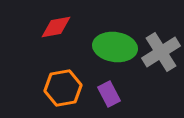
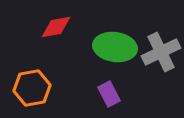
gray cross: rotated 6 degrees clockwise
orange hexagon: moved 31 px left
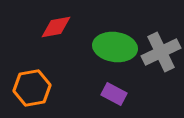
purple rectangle: moved 5 px right; rotated 35 degrees counterclockwise
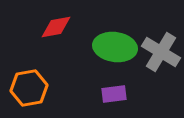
gray cross: rotated 33 degrees counterclockwise
orange hexagon: moved 3 px left
purple rectangle: rotated 35 degrees counterclockwise
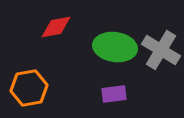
gray cross: moved 2 px up
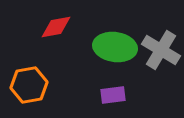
orange hexagon: moved 3 px up
purple rectangle: moved 1 px left, 1 px down
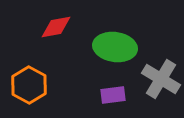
gray cross: moved 29 px down
orange hexagon: rotated 21 degrees counterclockwise
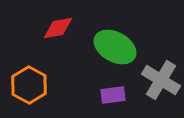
red diamond: moved 2 px right, 1 px down
green ellipse: rotated 21 degrees clockwise
gray cross: moved 1 px down
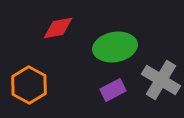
green ellipse: rotated 39 degrees counterclockwise
purple rectangle: moved 5 px up; rotated 20 degrees counterclockwise
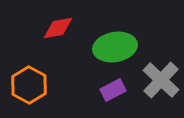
gray cross: rotated 12 degrees clockwise
